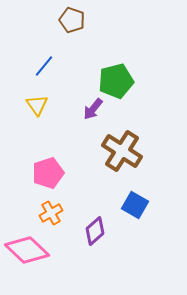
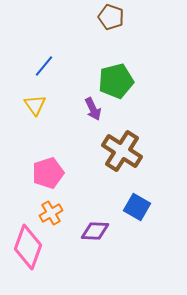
brown pentagon: moved 39 px right, 3 px up
yellow triangle: moved 2 px left
purple arrow: rotated 65 degrees counterclockwise
blue square: moved 2 px right, 2 px down
purple diamond: rotated 44 degrees clockwise
pink diamond: moved 1 px right, 3 px up; rotated 66 degrees clockwise
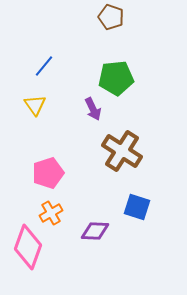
green pentagon: moved 3 px up; rotated 8 degrees clockwise
blue square: rotated 12 degrees counterclockwise
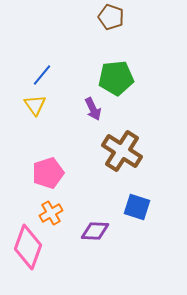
blue line: moved 2 px left, 9 px down
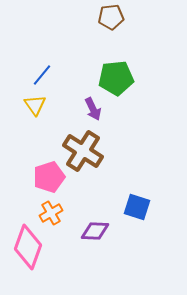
brown pentagon: rotated 25 degrees counterclockwise
brown cross: moved 39 px left
pink pentagon: moved 1 px right, 4 px down
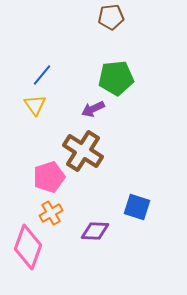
purple arrow: rotated 90 degrees clockwise
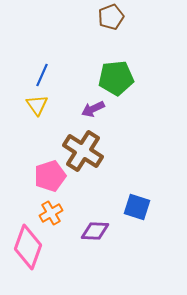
brown pentagon: rotated 15 degrees counterclockwise
blue line: rotated 15 degrees counterclockwise
yellow triangle: moved 2 px right
pink pentagon: moved 1 px right, 1 px up
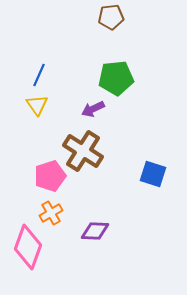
brown pentagon: rotated 15 degrees clockwise
blue line: moved 3 px left
blue square: moved 16 px right, 33 px up
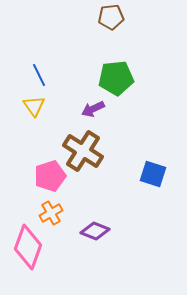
blue line: rotated 50 degrees counterclockwise
yellow triangle: moved 3 px left, 1 px down
purple diamond: rotated 20 degrees clockwise
